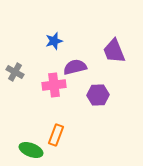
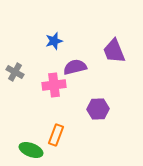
purple hexagon: moved 14 px down
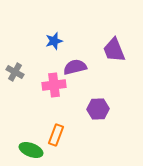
purple trapezoid: moved 1 px up
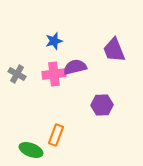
gray cross: moved 2 px right, 2 px down
pink cross: moved 11 px up
purple hexagon: moved 4 px right, 4 px up
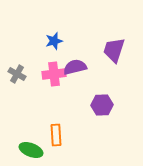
purple trapezoid: rotated 40 degrees clockwise
orange rectangle: rotated 25 degrees counterclockwise
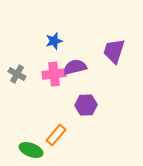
purple trapezoid: moved 1 px down
purple hexagon: moved 16 px left
orange rectangle: rotated 45 degrees clockwise
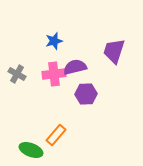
purple hexagon: moved 11 px up
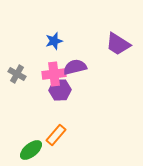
purple trapezoid: moved 4 px right, 7 px up; rotated 76 degrees counterclockwise
purple hexagon: moved 26 px left, 4 px up
green ellipse: rotated 60 degrees counterclockwise
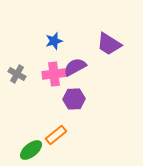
purple trapezoid: moved 9 px left
purple semicircle: rotated 15 degrees counterclockwise
purple hexagon: moved 14 px right, 9 px down
orange rectangle: rotated 10 degrees clockwise
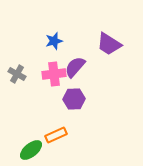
purple semicircle: rotated 20 degrees counterclockwise
orange rectangle: rotated 15 degrees clockwise
